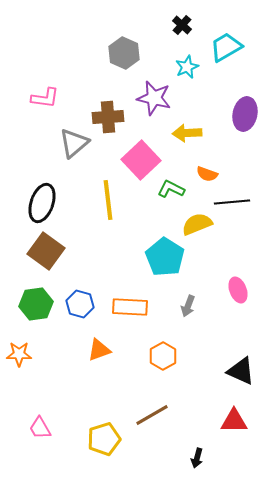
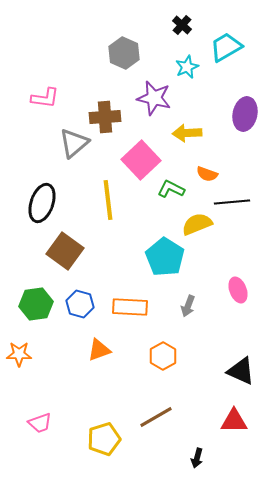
brown cross: moved 3 px left
brown square: moved 19 px right
brown line: moved 4 px right, 2 px down
pink trapezoid: moved 5 px up; rotated 80 degrees counterclockwise
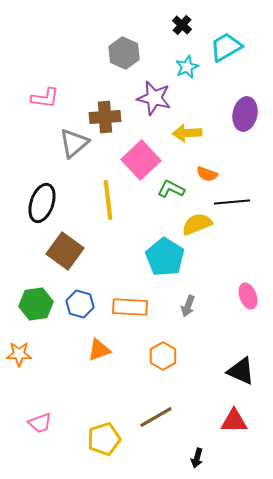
pink ellipse: moved 10 px right, 6 px down
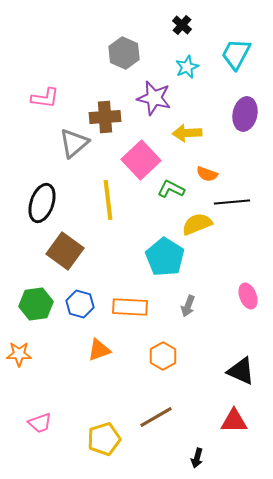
cyan trapezoid: moved 10 px right, 7 px down; rotated 32 degrees counterclockwise
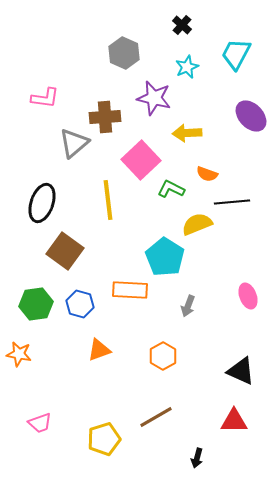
purple ellipse: moved 6 px right, 2 px down; rotated 56 degrees counterclockwise
orange rectangle: moved 17 px up
orange star: rotated 10 degrees clockwise
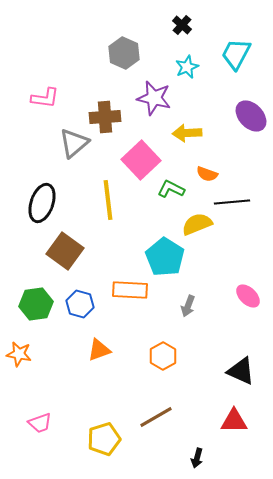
pink ellipse: rotated 25 degrees counterclockwise
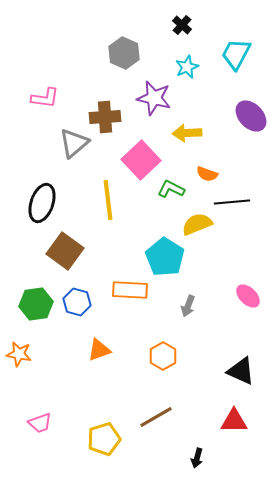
blue hexagon: moved 3 px left, 2 px up
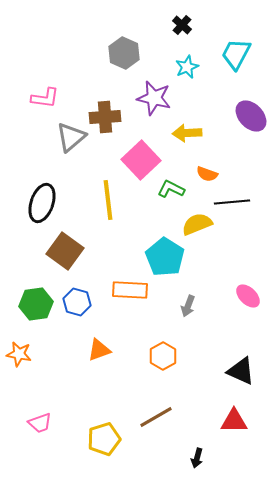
gray triangle: moved 3 px left, 6 px up
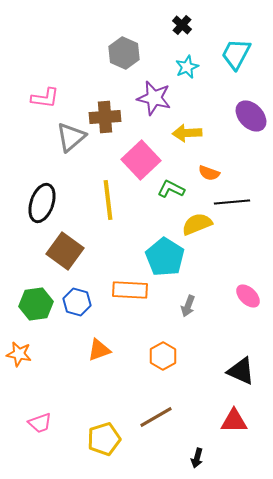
orange semicircle: moved 2 px right, 1 px up
